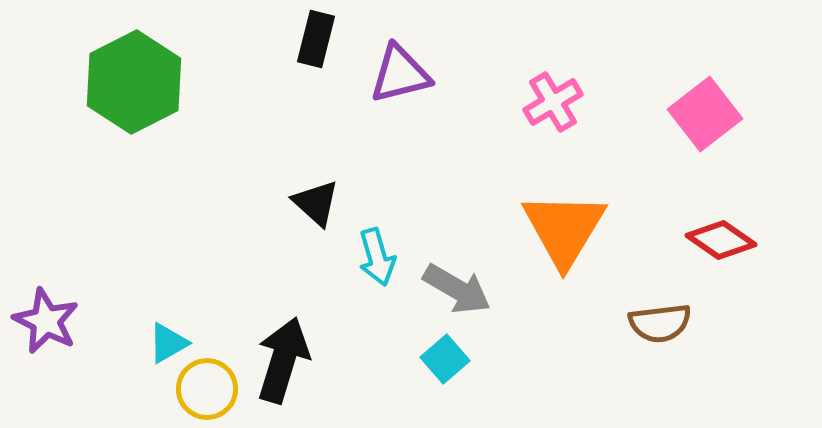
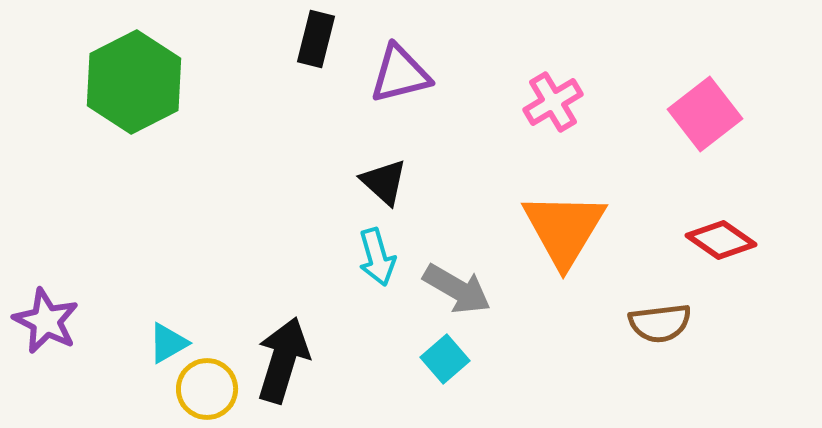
black triangle: moved 68 px right, 21 px up
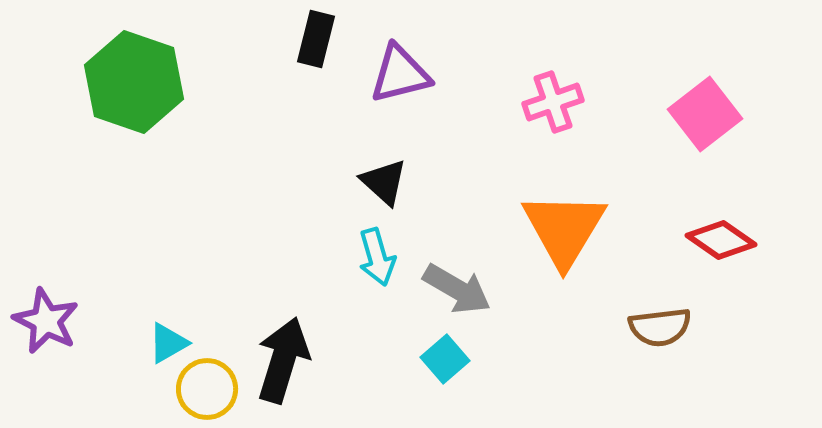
green hexagon: rotated 14 degrees counterclockwise
pink cross: rotated 12 degrees clockwise
brown semicircle: moved 4 px down
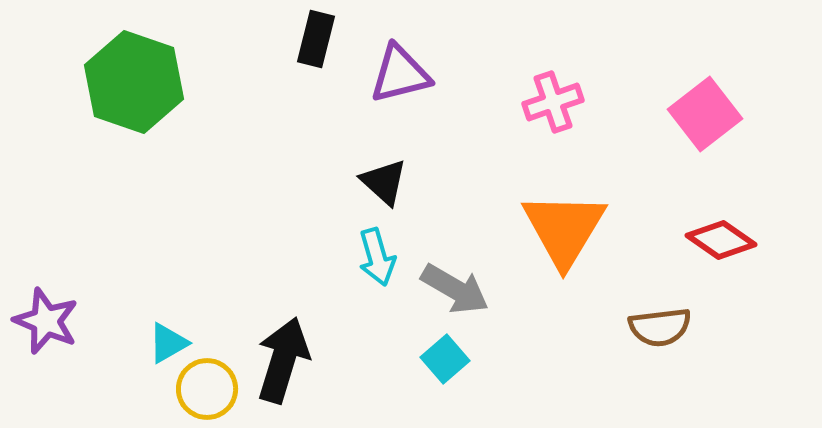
gray arrow: moved 2 px left
purple star: rotated 4 degrees counterclockwise
